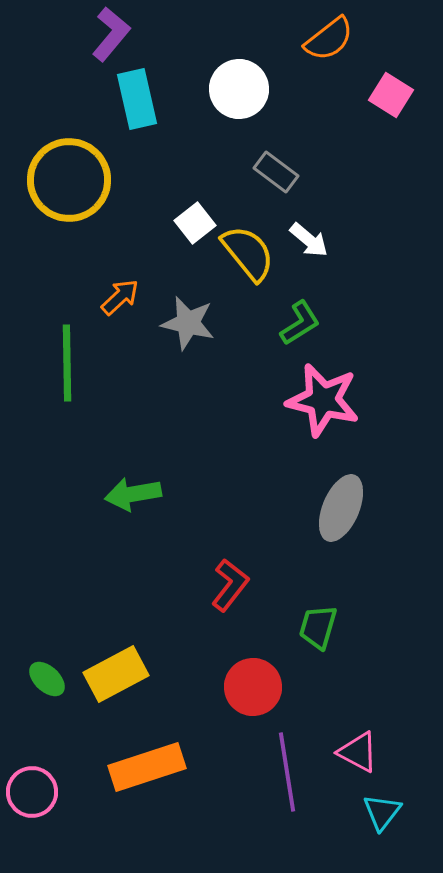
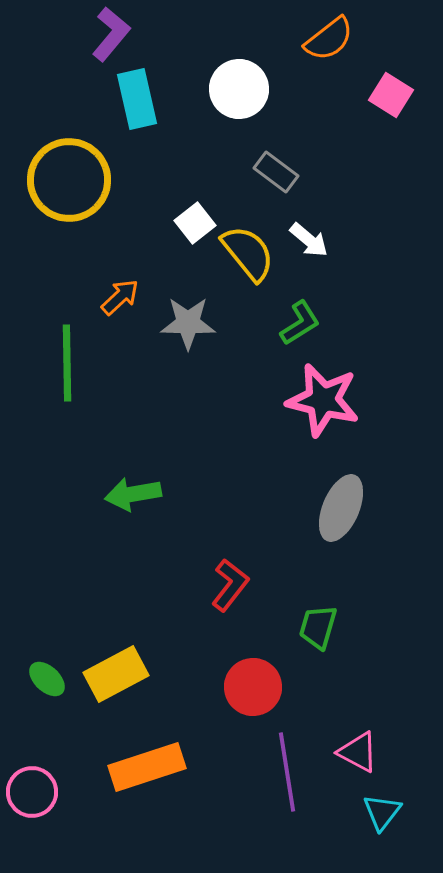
gray star: rotated 12 degrees counterclockwise
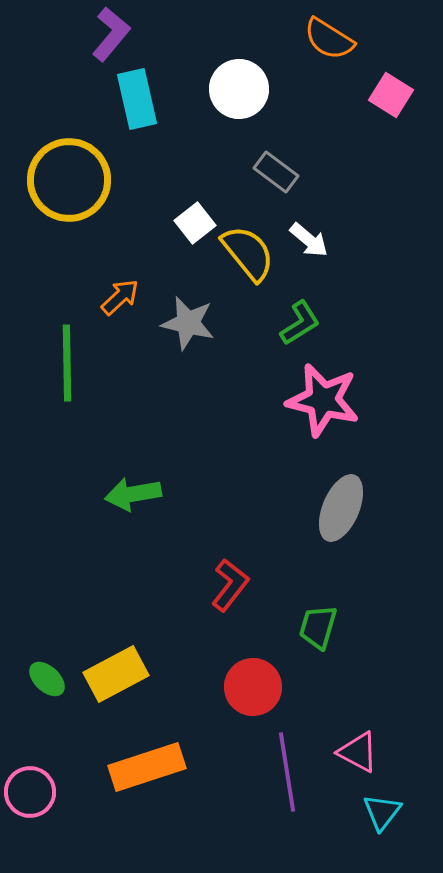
orange semicircle: rotated 70 degrees clockwise
gray star: rotated 12 degrees clockwise
pink circle: moved 2 px left
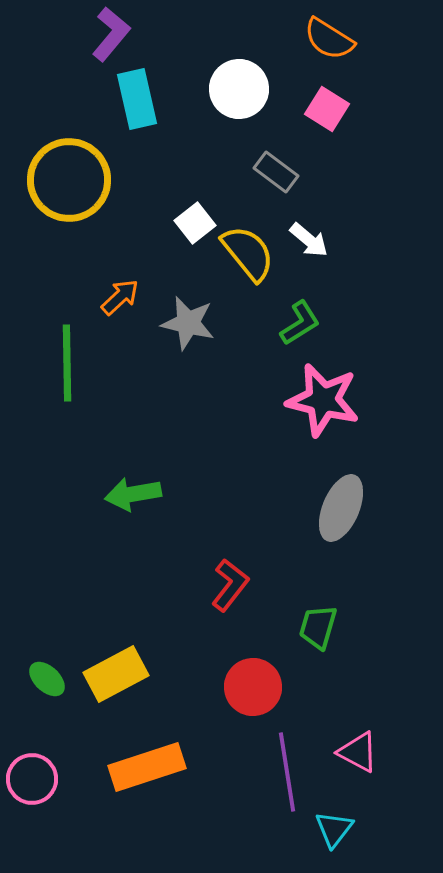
pink square: moved 64 px left, 14 px down
pink circle: moved 2 px right, 13 px up
cyan triangle: moved 48 px left, 17 px down
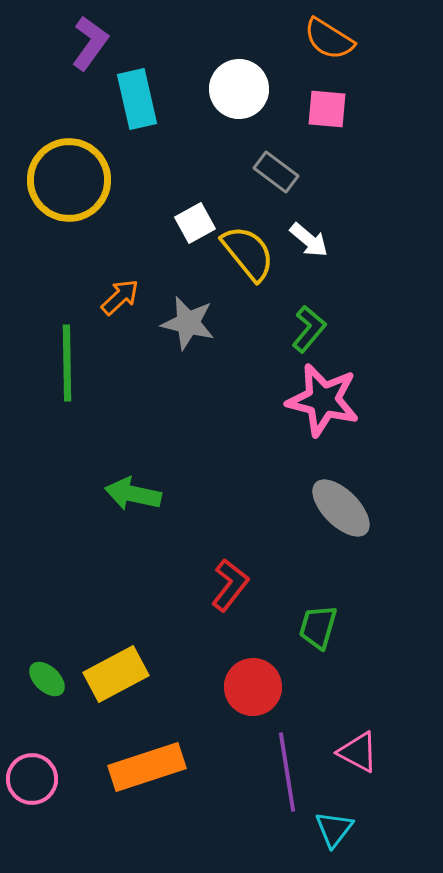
purple L-shape: moved 21 px left, 9 px down; rotated 4 degrees counterclockwise
pink square: rotated 27 degrees counterclockwise
white square: rotated 9 degrees clockwise
green L-shape: moved 9 px right, 6 px down; rotated 18 degrees counterclockwise
green arrow: rotated 22 degrees clockwise
gray ellipse: rotated 68 degrees counterclockwise
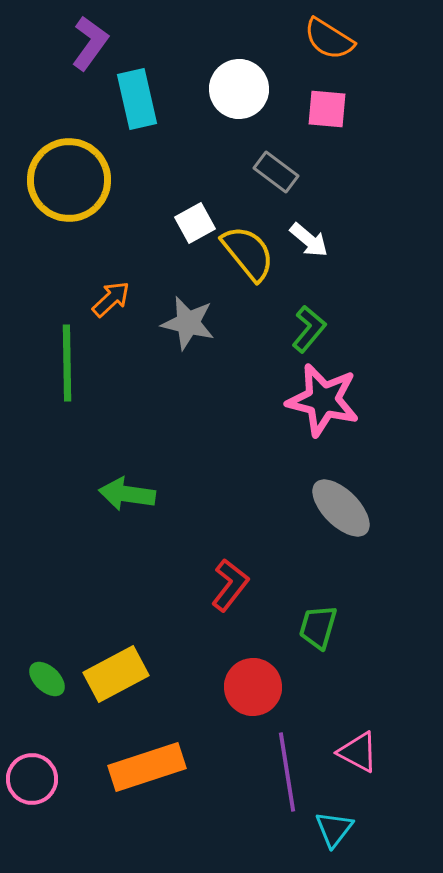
orange arrow: moved 9 px left, 2 px down
green arrow: moved 6 px left; rotated 4 degrees counterclockwise
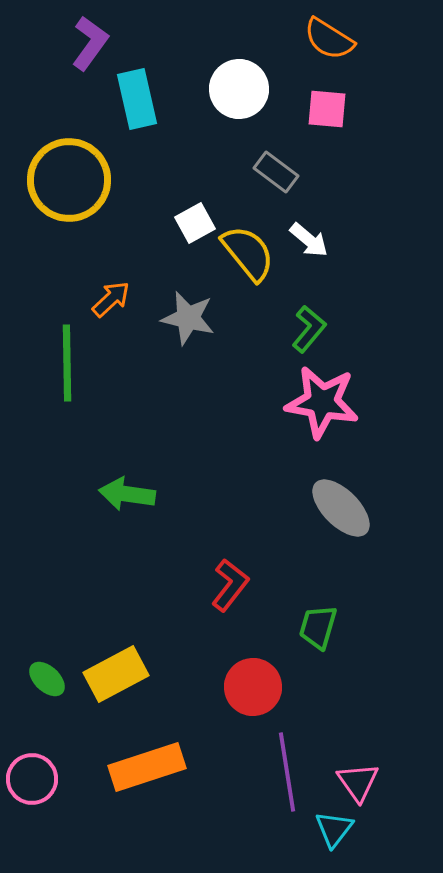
gray star: moved 5 px up
pink star: moved 1 px left, 2 px down; rotated 4 degrees counterclockwise
pink triangle: moved 30 px down; rotated 27 degrees clockwise
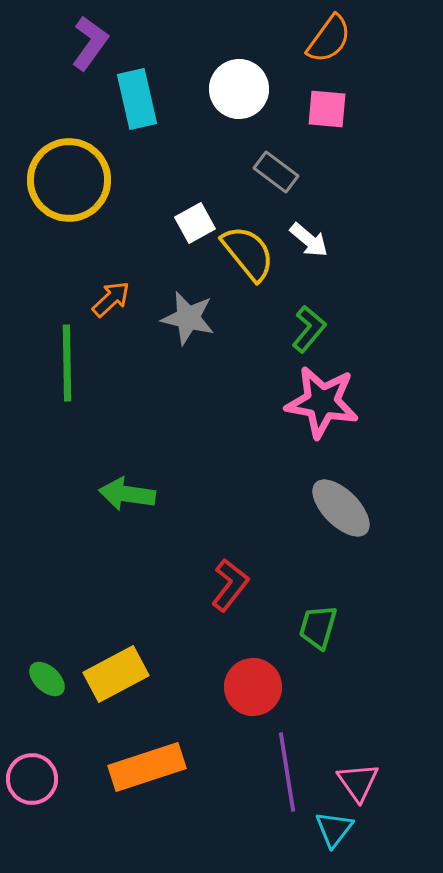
orange semicircle: rotated 86 degrees counterclockwise
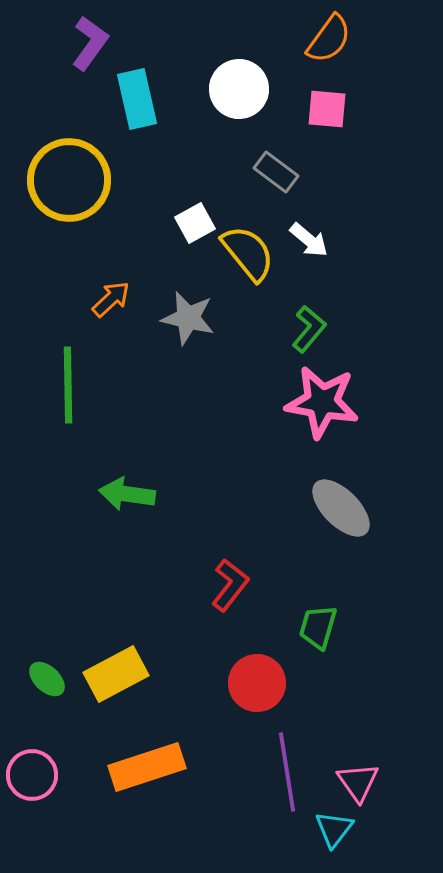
green line: moved 1 px right, 22 px down
red circle: moved 4 px right, 4 px up
pink circle: moved 4 px up
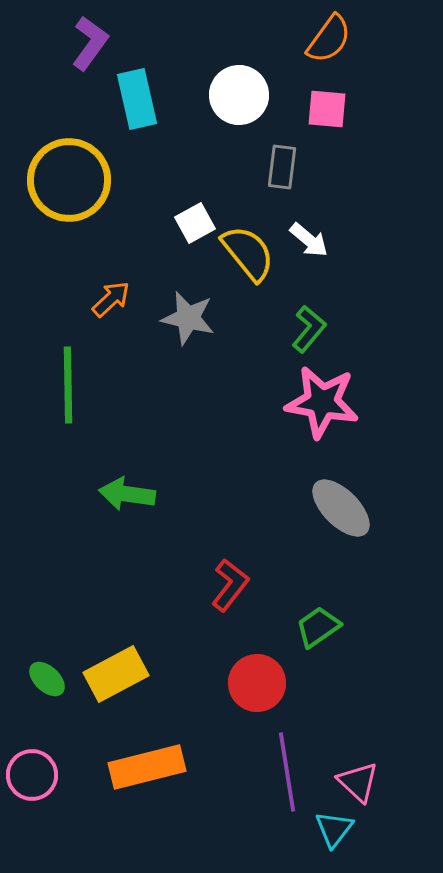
white circle: moved 6 px down
gray rectangle: moved 6 px right, 5 px up; rotated 60 degrees clockwise
green trapezoid: rotated 39 degrees clockwise
orange rectangle: rotated 4 degrees clockwise
pink triangle: rotated 12 degrees counterclockwise
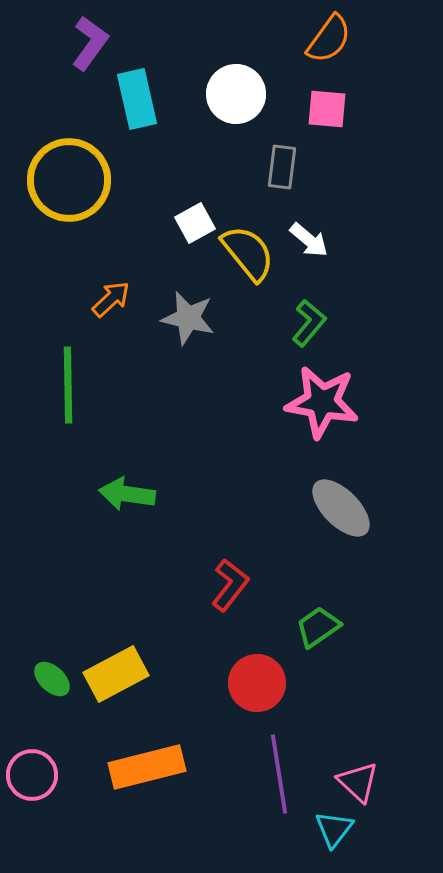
white circle: moved 3 px left, 1 px up
green L-shape: moved 6 px up
green ellipse: moved 5 px right
purple line: moved 8 px left, 2 px down
